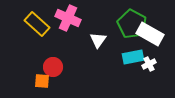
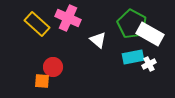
white triangle: rotated 24 degrees counterclockwise
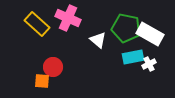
green pentagon: moved 6 px left, 4 px down; rotated 16 degrees counterclockwise
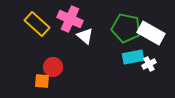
pink cross: moved 2 px right, 1 px down
white rectangle: moved 1 px right, 1 px up
white triangle: moved 13 px left, 4 px up
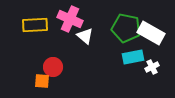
yellow rectangle: moved 2 px left, 1 px down; rotated 45 degrees counterclockwise
white cross: moved 3 px right, 3 px down
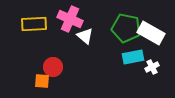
yellow rectangle: moved 1 px left, 1 px up
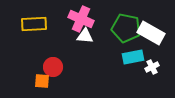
pink cross: moved 11 px right
white triangle: rotated 36 degrees counterclockwise
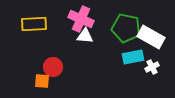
white rectangle: moved 4 px down
